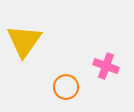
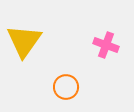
pink cross: moved 21 px up
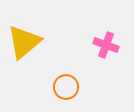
yellow triangle: moved 1 px down; rotated 15 degrees clockwise
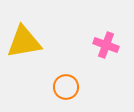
yellow triangle: rotated 30 degrees clockwise
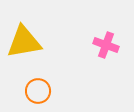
orange circle: moved 28 px left, 4 px down
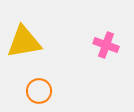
orange circle: moved 1 px right
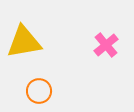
pink cross: rotated 30 degrees clockwise
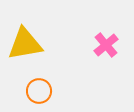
yellow triangle: moved 1 px right, 2 px down
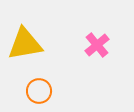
pink cross: moved 9 px left
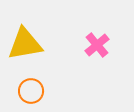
orange circle: moved 8 px left
